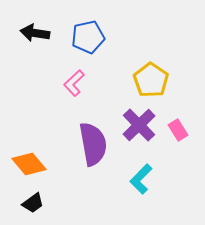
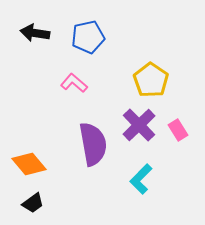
pink L-shape: rotated 84 degrees clockwise
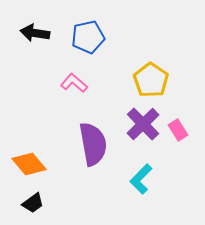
purple cross: moved 4 px right, 1 px up
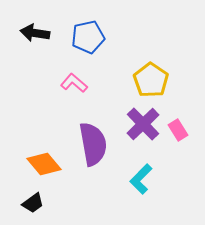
orange diamond: moved 15 px right
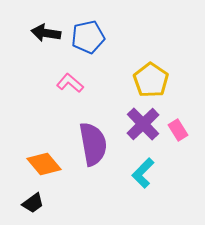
black arrow: moved 11 px right
pink L-shape: moved 4 px left
cyan L-shape: moved 2 px right, 6 px up
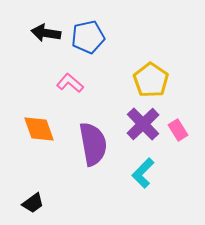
orange diamond: moved 5 px left, 35 px up; rotated 20 degrees clockwise
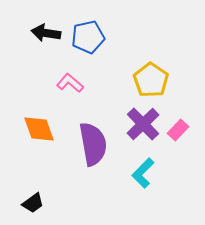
pink rectangle: rotated 75 degrees clockwise
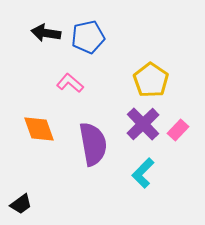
black trapezoid: moved 12 px left, 1 px down
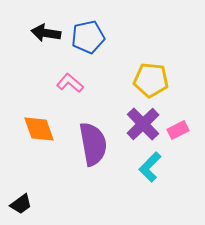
yellow pentagon: rotated 28 degrees counterclockwise
pink rectangle: rotated 20 degrees clockwise
cyan L-shape: moved 7 px right, 6 px up
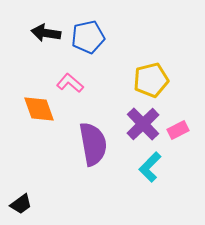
yellow pentagon: rotated 20 degrees counterclockwise
orange diamond: moved 20 px up
